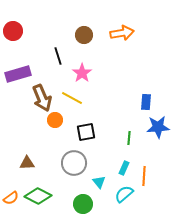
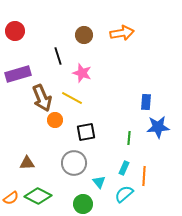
red circle: moved 2 px right
pink star: rotated 18 degrees counterclockwise
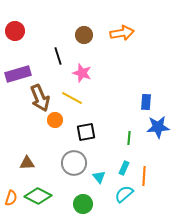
brown arrow: moved 2 px left
cyan triangle: moved 5 px up
orange semicircle: rotated 35 degrees counterclockwise
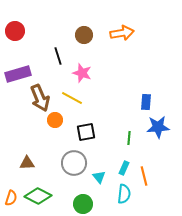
orange line: rotated 18 degrees counterclockwise
cyan semicircle: rotated 138 degrees clockwise
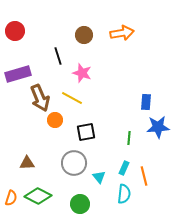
green circle: moved 3 px left
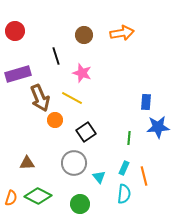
black line: moved 2 px left
black square: rotated 24 degrees counterclockwise
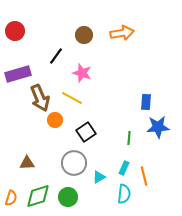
black line: rotated 54 degrees clockwise
cyan triangle: rotated 40 degrees clockwise
green diamond: rotated 44 degrees counterclockwise
green circle: moved 12 px left, 7 px up
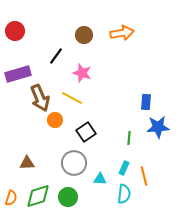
cyan triangle: moved 1 px right, 2 px down; rotated 32 degrees clockwise
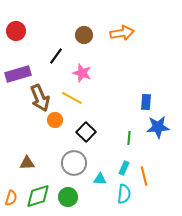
red circle: moved 1 px right
black square: rotated 12 degrees counterclockwise
